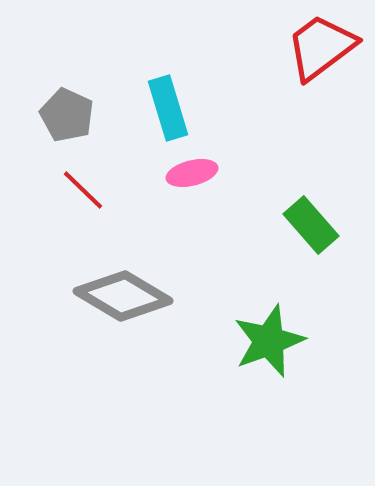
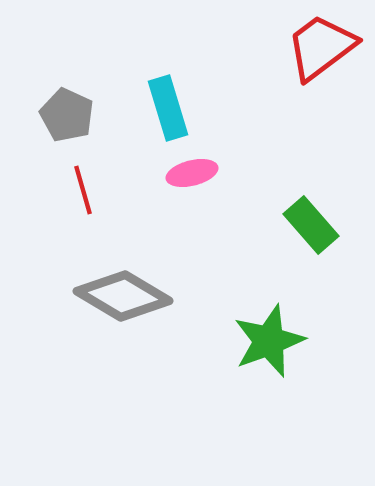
red line: rotated 30 degrees clockwise
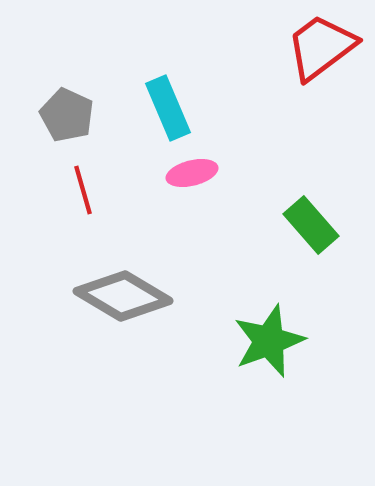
cyan rectangle: rotated 6 degrees counterclockwise
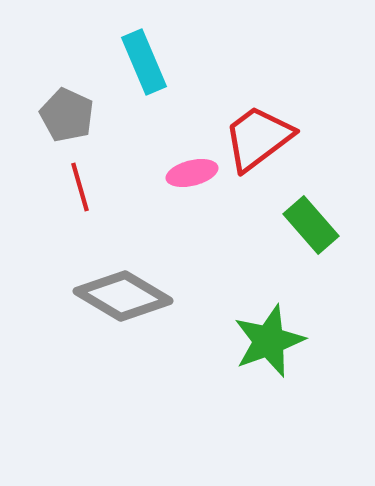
red trapezoid: moved 63 px left, 91 px down
cyan rectangle: moved 24 px left, 46 px up
red line: moved 3 px left, 3 px up
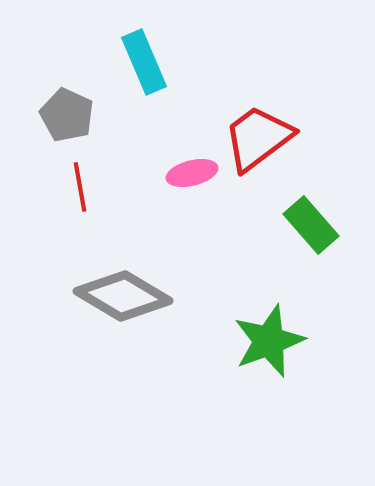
red line: rotated 6 degrees clockwise
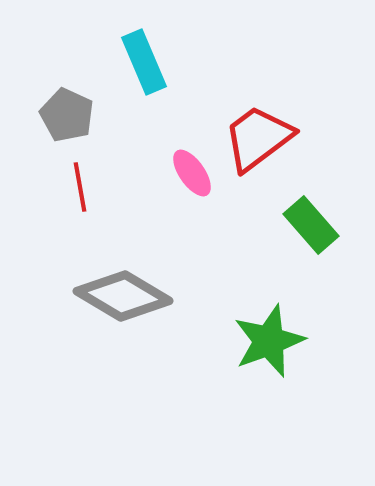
pink ellipse: rotated 69 degrees clockwise
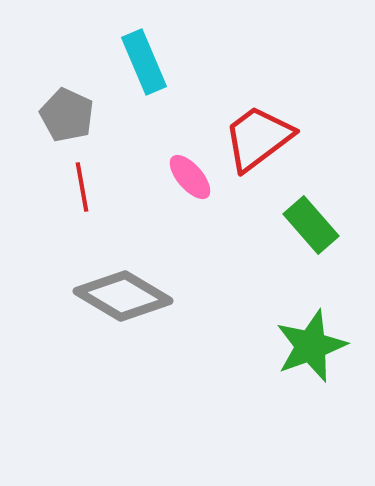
pink ellipse: moved 2 px left, 4 px down; rotated 6 degrees counterclockwise
red line: moved 2 px right
green star: moved 42 px right, 5 px down
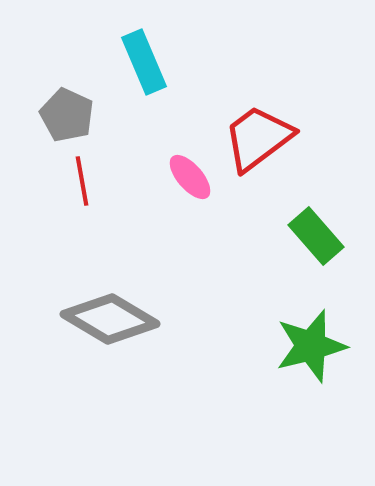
red line: moved 6 px up
green rectangle: moved 5 px right, 11 px down
gray diamond: moved 13 px left, 23 px down
green star: rotated 6 degrees clockwise
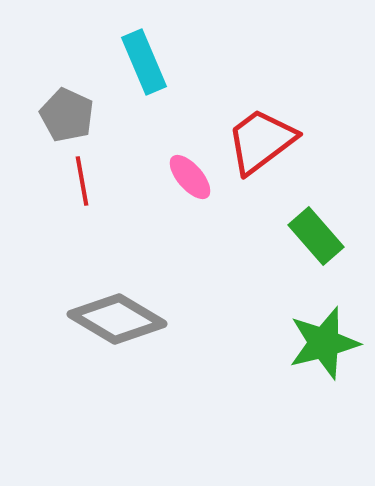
red trapezoid: moved 3 px right, 3 px down
gray diamond: moved 7 px right
green star: moved 13 px right, 3 px up
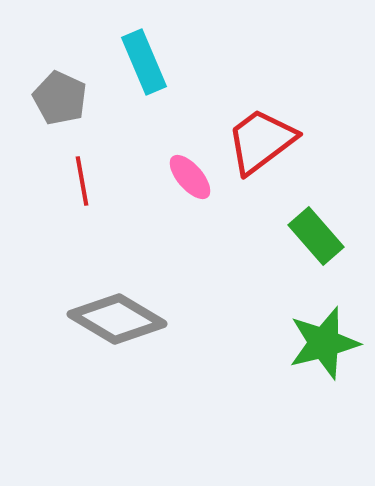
gray pentagon: moved 7 px left, 17 px up
